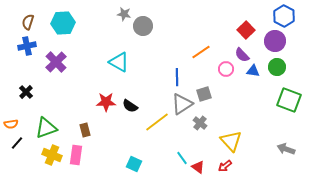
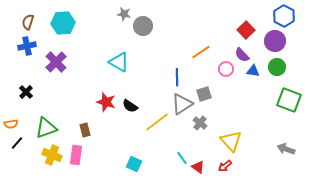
red star: rotated 18 degrees clockwise
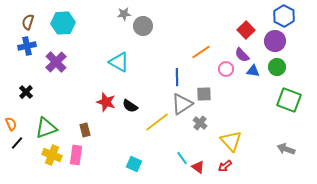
gray star: rotated 16 degrees counterclockwise
gray square: rotated 14 degrees clockwise
orange semicircle: rotated 104 degrees counterclockwise
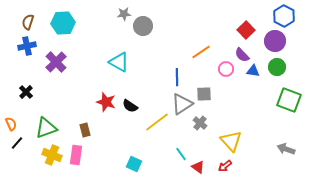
cyan line: moved 1 px left, 4 px up
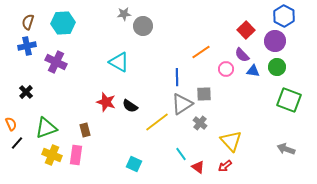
purple cross: rotated 20 degrees counterclockwise
